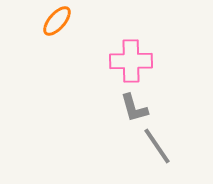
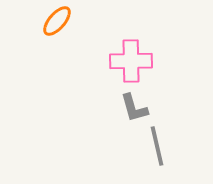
gray line: rotated 21 degrees clockwise
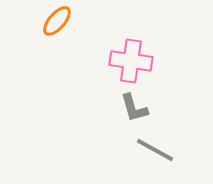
pink cross: rotated 9 degrees clockwise
gray line: moved 2 px left, 4 px down; rotated 48 degrees counterclockwise
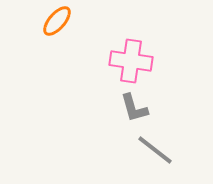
gray line: rotated 9 degrees clockwise
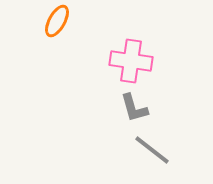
orange ellipse: rotated 12 degrees counterclockwise
gray line: moved 3 px left
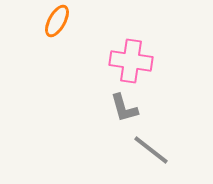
gray L-shape: moved 10 px left
gray line: moved 1 px left
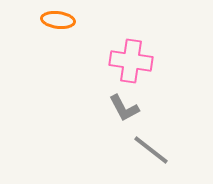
orange ellipse: moved 1 px right, 1 px up; rotated 68 degrees clockwise
gray L-shape: rotated 12 degrees counterclockwise
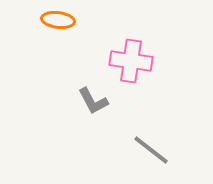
gray L-shape: moved 31 px left, 7 px up
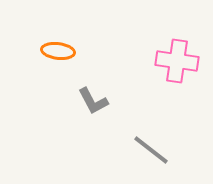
orange ellipse: moved 31 px down
pink cross: moved 46 px right
